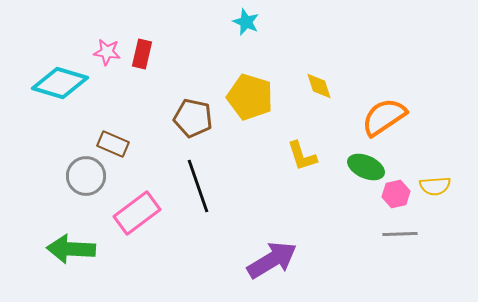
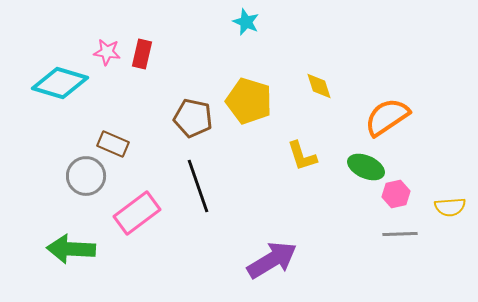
yellow pentagon: moved 1 px left, 4 px down
orange semicircle: moved 3 px right
yellow semicircle: moved 15 px right, 21 px down
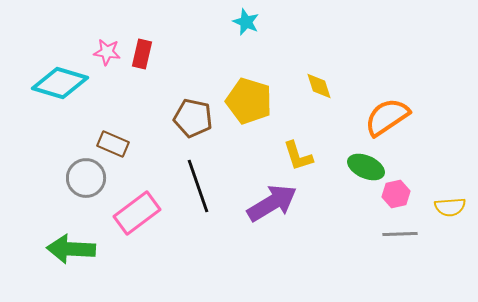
yellow L-shape: moved 4 px left
gray circle: moved 2 px down
purple arrow: moved 57 px up
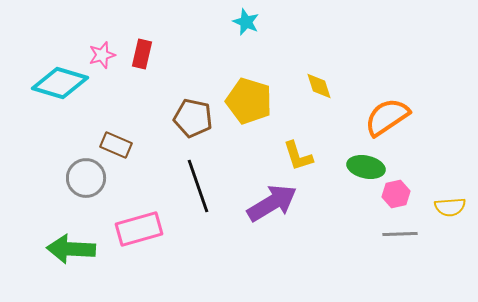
pink star: moved 5 px left, 3 px down; rotated 24 degrees counterclockwise
brown rectangle: moved 3 px right, 1 px down
green ellipse: rotated 12 degrees counterclockwise
pink rectangle: moved 2 px right, 16 px down; rotated 21 degrees clockwise
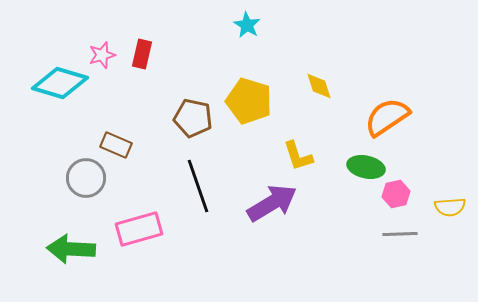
cyan star: moved 1 px right, 3 px down; rotated 8 degrees clockwise
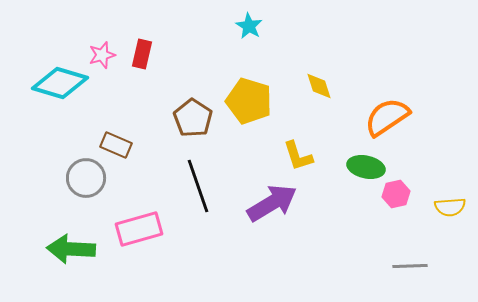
cyan star: moved 2 px right, 1 px down
brown pentagon: rotated 21 degrees clockwise
gray line: moved 10 px right, 32 px down
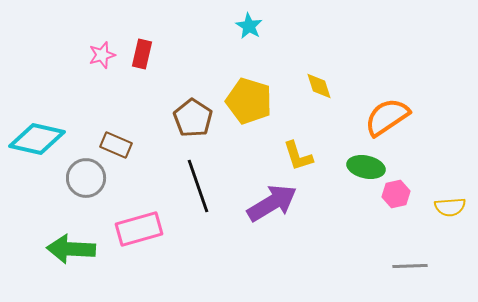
cyan diamond: moved 23 px left, 56 px down; rotated 4 degrees counterclockwise
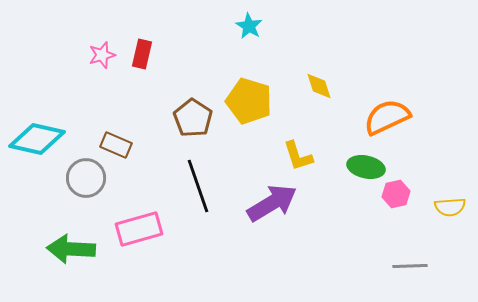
orange semicircle: rotated 9 degrees clockwise
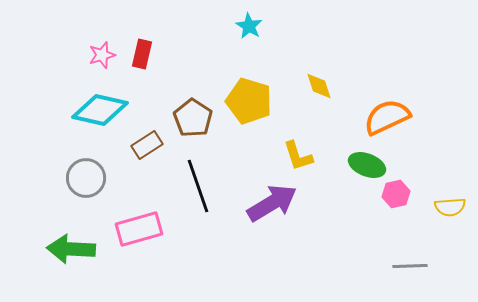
cyan diamond: moved 63 px right, 29 px up
brown rectangle: moved 31 px right; rotated 56 degrees counterclockwise
green ellipse: moved 1 px right, 2 px up; rotated 9 degrees clockwise
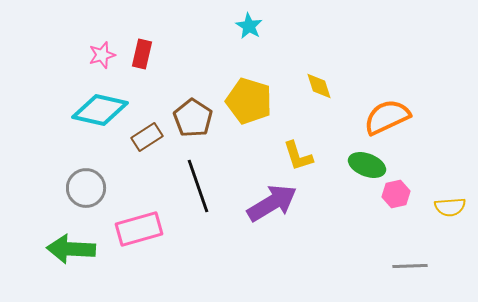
brown rectangle: moved 8 px up
gray circle: moved 10 px down
